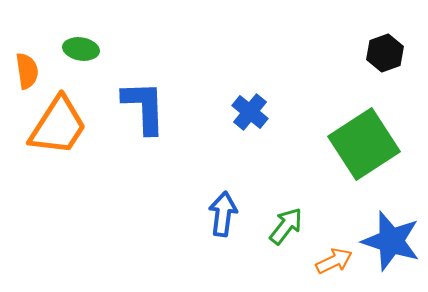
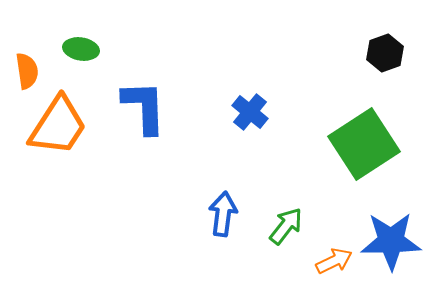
blue star: rotated 18 degrees counterclockwise
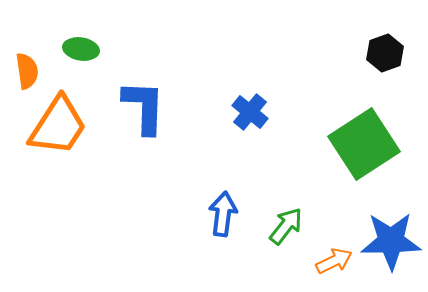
blue L-shape: rotated 4 degrees clockwise
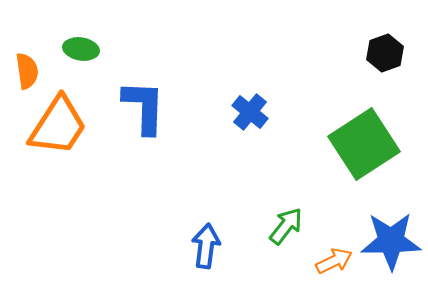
blue arrow: moved 17 px left, 32 px down
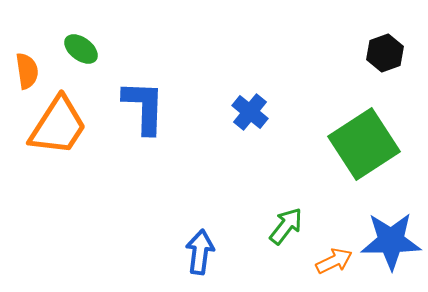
green ellipse: rotated 28 degrees clockwise
blue arrow: moved 6 px left, 6 px down
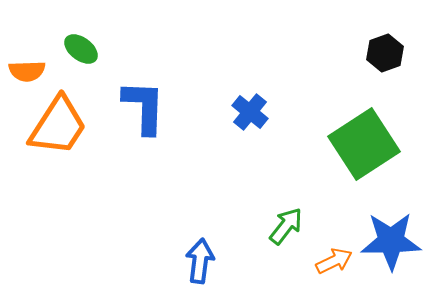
orange semicircle: rotated 96 degrees clockwise
blue arrow: moved 9 px down
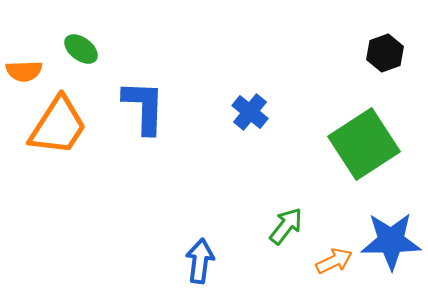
orange semicircle: moved 3 px left
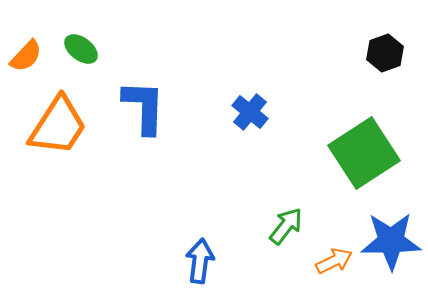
orange semicircle: moved 2 px right, 15 px up; rotated 45 degrees counterclockwise
green square: moved 9 px down
